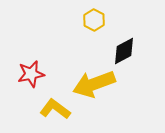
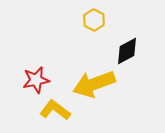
black diamond: moved 3 px right
red star: moved 5 px right, 6 px down
yellow L-shape: moved 1 px down
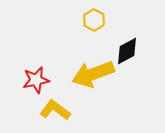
yellow arrow: moved 1 px left, 10 px up
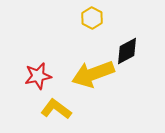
yellow hexagon: moved 2 px left, 2 px up
red star: moved 2 px right, 4 px up
yellow L-shape: moved 1 px right, 1 px up
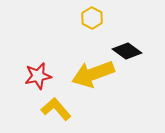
black diamond: rotated 64 degrees clockwise
yellow L-shape: rotated 12 degrees clockwise
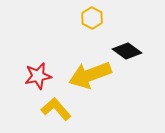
yellow arrow: moved 3 px left, 1 px down
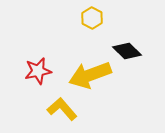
black diamond: rotated 8 degrees clockwise
red star: moved 5 px up
yellow L-shape: moved 6 px right
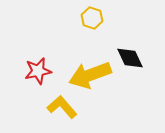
yellow hexagon: rotated 10 degrees counterclockwise
black diamond: moved 3 px right, 7 px down; rotated 20 degrees clockwise
yellow L-shape: moved 2 px up
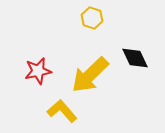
black diamond: moved 5 px right
yellow arrow: rotated 24 degrees counterclockwise
yellow L-shape: moved 4 px down
